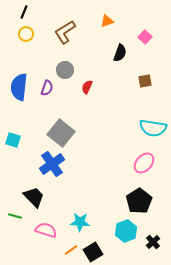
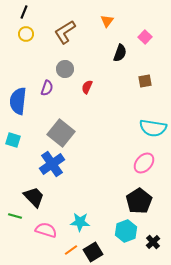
orange triangle: rotated 32 degrees counterclockwise
gray circle: moved 1 px up
blue semicircle: moved 1 px left, 14 px down
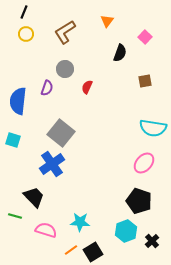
black pentagon: rotated 20 degrees counterclockwise
black cross: moved 1 px left, 1 px up
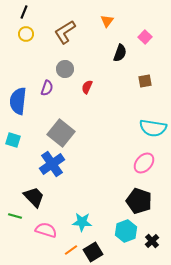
cyan star: moved 2 px right
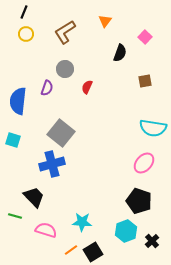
orange triangle: moved 2 px left
blue cross: rotated 20 degrees clockwise
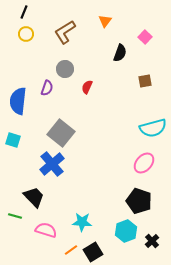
cyan semicircle: rotated 24 degrees counterclockwise
blue cross: rotated 25 degrees counterclockwise
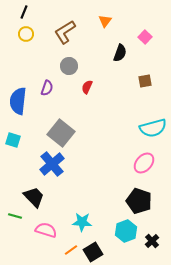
gray circle: moved 4 px right, 3 px up
